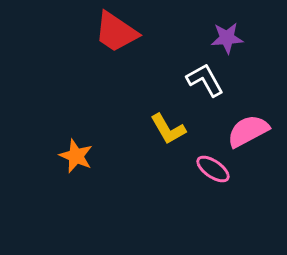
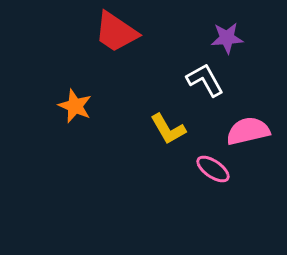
pink semicircle: rotated 15 degrees clockwise
orange star: moved 1 px left, 50 px up
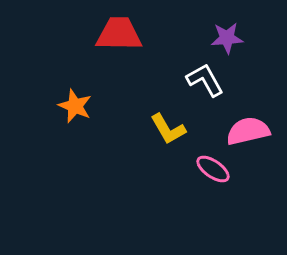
red trapezoid: moved 3 px right, 2 px down; rotated 147 degrees clockwise
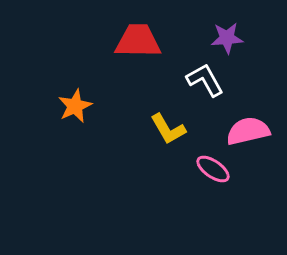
red trapezoid: moved 19 px right, 7 px down
orange star: rotated 24 degrees clockwise
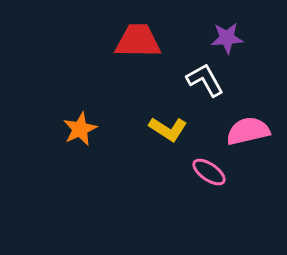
orange star: moved 5 px right, 23 px down
yellow L-shape: rotated 27 degrees counterclockwise
pink ellipse: moved 4 px left, 3 px down
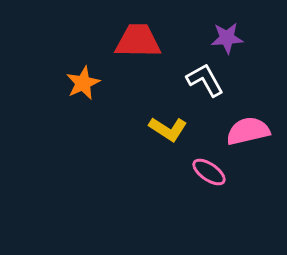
orange star: moved 3 px right, 46 px up
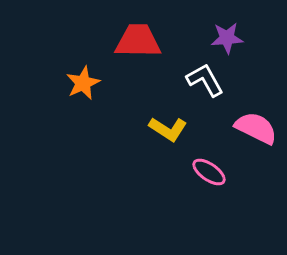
pink semicircle: moved 8 px right, 3 px up; rotated 39 degrees clockwise
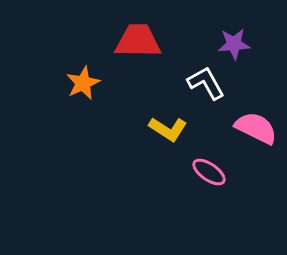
purple star: moved 7 px right, 6 px down
white L-shape: moved 1 px right, 3 px down
